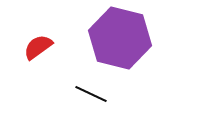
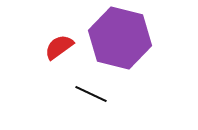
red semicircle: moved 21 px right
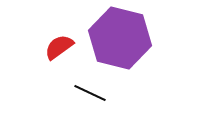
black line: moved 1 px left, 1 px up
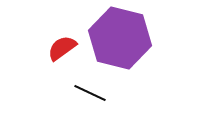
red semicircle: moved 3 px right, 1 px down
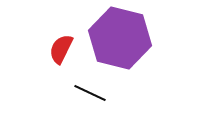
red semicircle: moved 1 px left, 1 px down; rotated 28 degrees counterclockwise
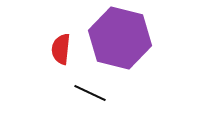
red semicircle: rotated 20 degrees counterclockwise
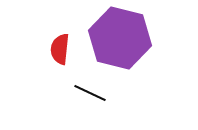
red semicircle: moved 1 px left
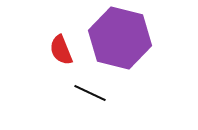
red semicircle: moved 1 px right, 1 px down; rotated 28 degrees counterclockwise
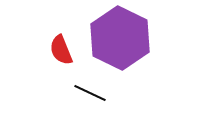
purple hexagon: rotated 12 degrees clockwise
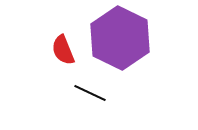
red semicircle: moved 2 px right
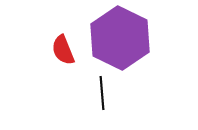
black line: moved 12 px right; rotated 60 degrees clockwise
